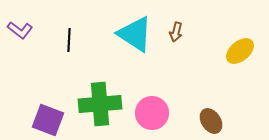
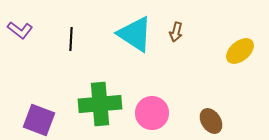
black line: moved 2 px right, 1 px up
purple square: moved 9 px left
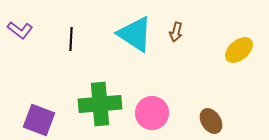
yellow ellipse: moved 1 px left, 1 px up
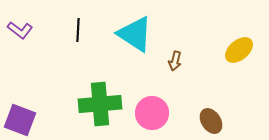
brown arrow: moved 1 px left, 29 px down
black line: moved 7 px right, 9 px up
purple square: moved 19 px left
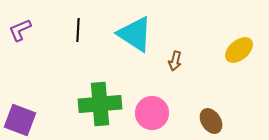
purple L-shape: rotated 120 degrees clockwise
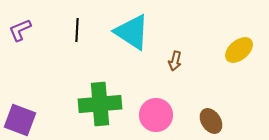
black line: moved 1 px left
cyan triangle: moved 3 px left, 2 px up
pink circle: moved 4 px right, 2 px down
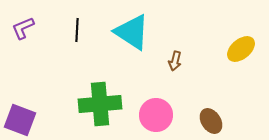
purple L-shape: moved 3 px right, 2 px up
yellow ellipse: moved 2 px right, 1 px up
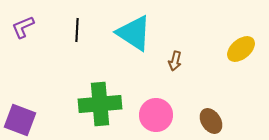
purple L-shape: moved 1 px up
cyan triangle: moved 2 px right, 1 px down
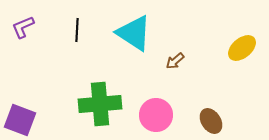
yellow ellipse: moved 1 px right, 1 px up
brown arrow: rotated 36 degrees clockwise
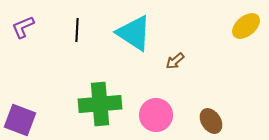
yellow ellipse: moved 4 px right, 22 px up
